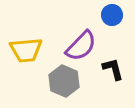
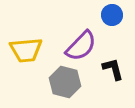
gray hexagon: moved 1 px right, 1 px down; rotated 8 degrees counterclockwise
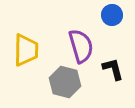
purple semicircle: rotated 60 degrees counterclockwise
yellow trapezoid: rotated 84 degrees counterclockwise
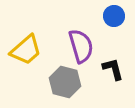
blue circle: moved 2 px right, 1 px down
yellow trapezoid: rotated 48 degrees clockwise
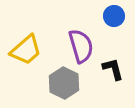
gray hexagon: moved 1 px left, 1 px down; rotated 12 degrees clockwise
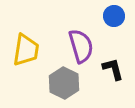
yellow trapezoid: rotated 40 degrees counterclockwise
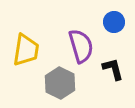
blue circle: moved 6 px down
gray hexagon: moved 4 px left
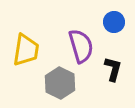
black L-shape: rotated 30 degrees clockwise
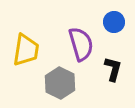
purple semicircle: moved 2 px up
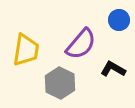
blue circle: moved 5 px right, 2 px up
purple semicircle: rotated 56 degrees clockwise
black L-shape: rotated 75 degrees counterclockwise
